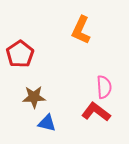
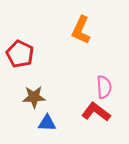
red pentagon: rotated 12 degrees counterclockwise
blue triangle: rotated 12 degrees counterclockwise
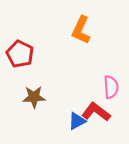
pink semicircle: moved 7 px right
blue triangle: moved 30 px right, 2 px up; rotated 30 degrees counterclockwise
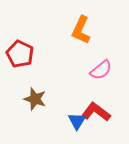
pink semicircle: moved 10 px left, 17 px up; rotated 55 degrees clockwise
brown star: moved 1 px right, 2 px down; rotated 20 degrees clockwise
blue triangle: rotated 30 degrees counterclockwise
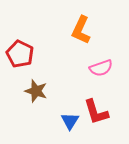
pink semicircle: moved 2 px up; rotated 20 degrees clockwise
brown star: moved 1 px right, 8 px up
red L-shape: rotated 144 degrees counterclockwise
blue triangle: moved 7 px left
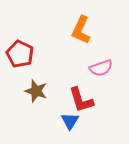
red L-shape: moved 15 px left, 12 px up
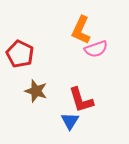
pink semicircle: moved 5 px left, 19 px up
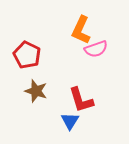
red pentagon: moved 7 px right, 1 px down
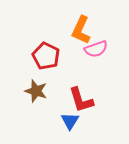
red pentagon: moved 19 px right, 1 px down
